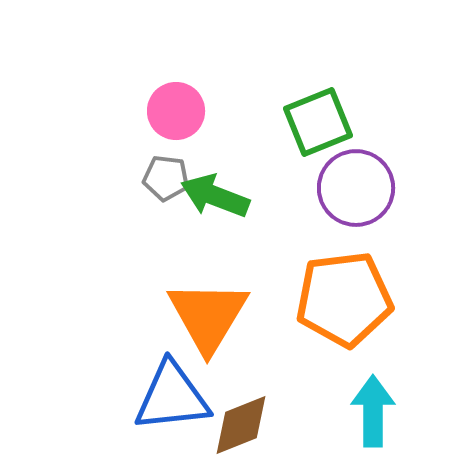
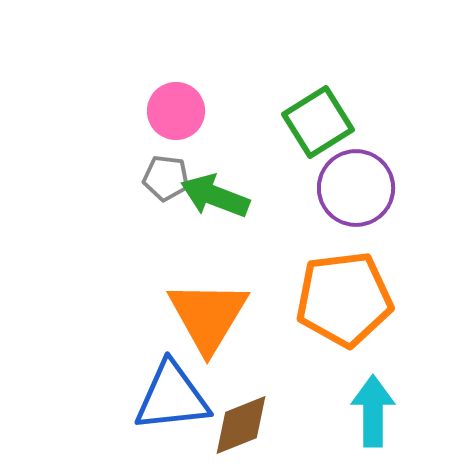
green square: rotated 10 degrees counterclockwise
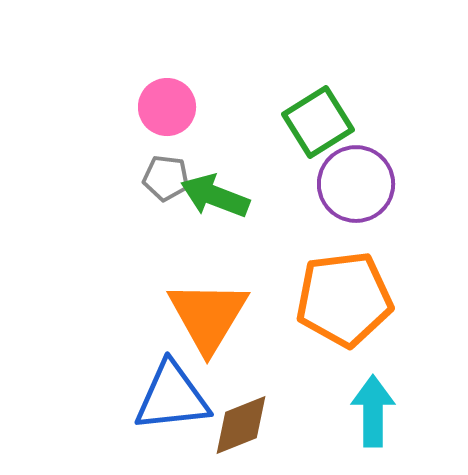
pink circle: moved 9 px left, 4 px up
purple circle: moved 4 px up
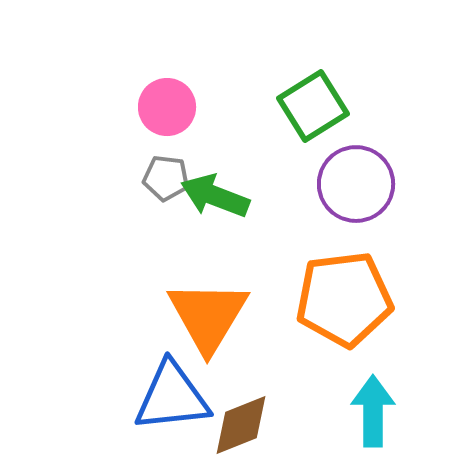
green square: moved 5 px left, 16 px up
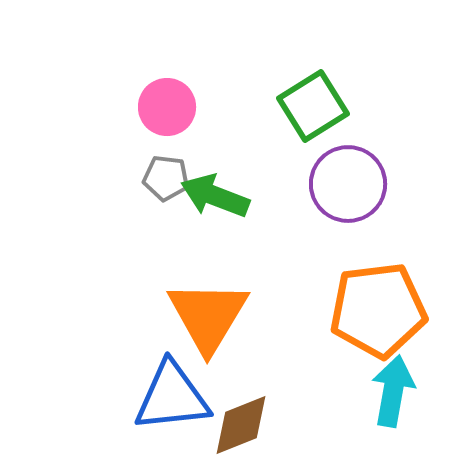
purple circle: moved 8 px left
orange pentagon: moved 34 px right, 11 px down
cyan arrow: moved 20 px right, 20 px up; rotated 10 degrees clockwise
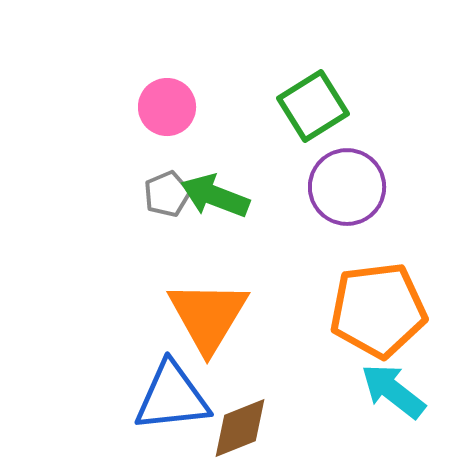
gray pentagon: moved 1 px right, 16 px down; rotated 30 degrees counterclockwise
purple circle: moved 1 px left, 3 px down
cyan arrow: rotated 62 degrees counterclockwise
brown diamond: moved 1 px left, 3 px down
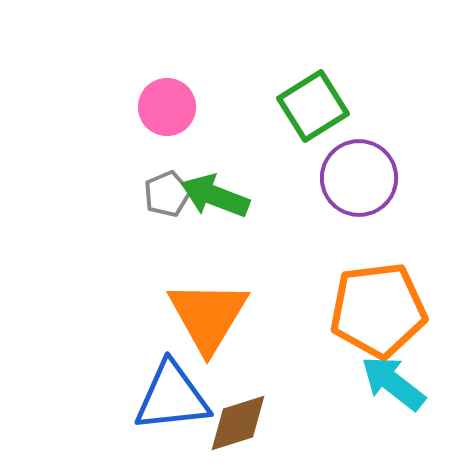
purple circle: moved 12 px right, 9 px up
cyan arrow: moved 8 px up
brown diamond: moved 2 px left, 5 px up; rotated 4 degrees clockwise
